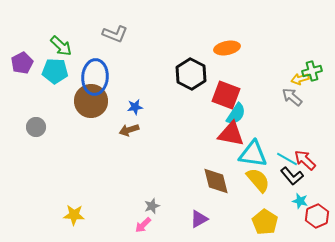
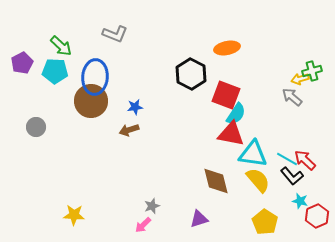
purple triangle: rotated 12 degrees clockwise
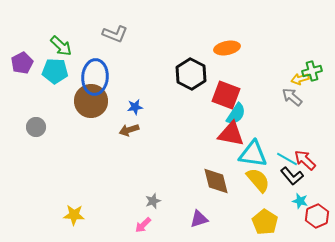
gray star: moved 1 px right, 5 px up
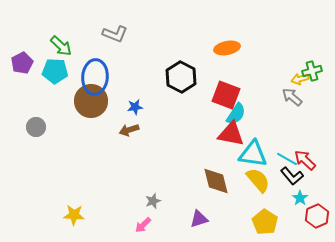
black hexagon: moved 10 px left, 3 px down
cyan star: moved 3 px up; rotated 21 degrees clockwise
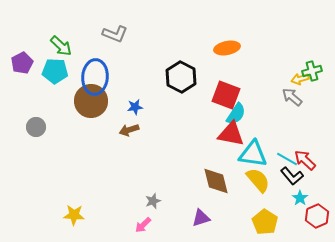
purple triangle: moved 2 px right, 1 px up
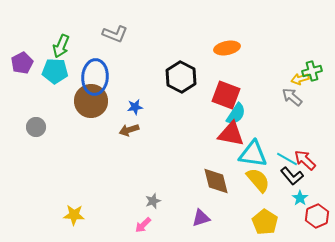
green arrow: rotated 70 degrees clockwise
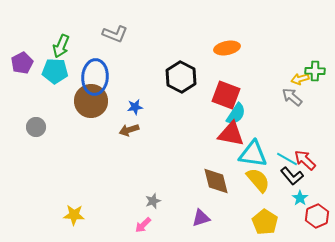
green cross: moved 3 px right; rotated 18 degrees clockwise
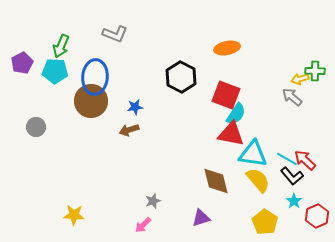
cyan star: moved 6 px left, 3 px down
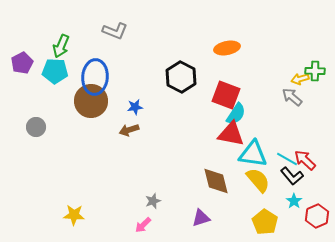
gray L-shape: moved 3 px up
